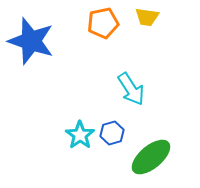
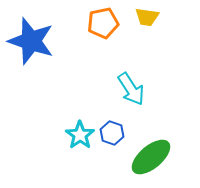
blue hexagon: rotated 25 degrees counterclockwise
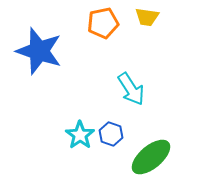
blue star: moved 8 px right, 10 px down
blue hexagon: moved 1 px left, 1 px down
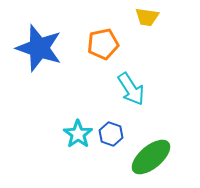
orange pentagon: moved 21 px down
blue star: moved 3 px up
cyan star: moved 2 px left, 1 px up
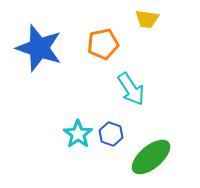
yellow trapezoid: moved 2 px down
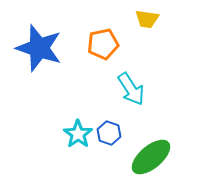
blue hexagon: moved 2 px left, 1 px up
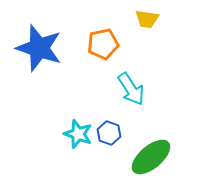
cyan star: rotated 16 degrees counterclockwise
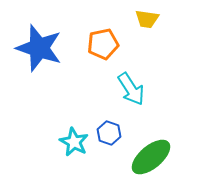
cyan star: moved 4 px left, 8 px down; rotated 8 degrees clockwise
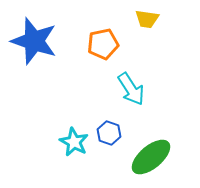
blue star: moved 5 px left, 7 px up
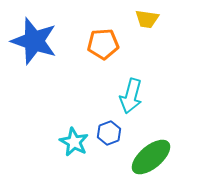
orange pentagon: rotated 8 degrees clockwise
cyan arrow: moved 7 px down; rotated 48 degrees clockwise
blue hexagon: rotated 20 degrees clockwise
